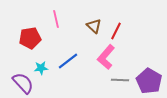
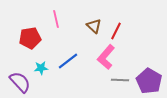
purple semicircle: moved 3 px left, 1 px up
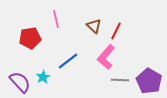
cyan star: moved 2 px right, 9 px down; rotated 24 degrees counterclockwise
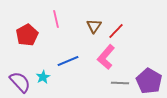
brown triangle: rotated 21 degrees clockwise
red line: rotated 18 degrees clockwise
red pentagon: moved 3 px left, 3 px up; rotated 20 degrees counterclockwise
blue line: rotated 15 degrees clockwise
gray line: moved 3 px down
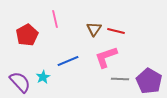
pink line: moved 1 px left
brown triangle: moved 3 px down
red line: rotated 60 degrees clockwise
pink L-shape: rotated 30 degrees clockwise
gray line: moved 4 px up
